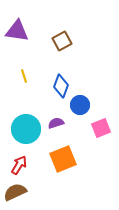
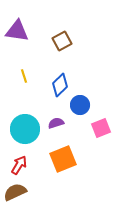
blue diamond: moved 1 px left, 1 px up; rotated 25 degrees clockwise
cyan circle: moved 1 px left
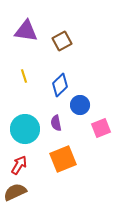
purple triangle: moved 9 px right
purple semicircle: rotated 84 degrees counterclockwise
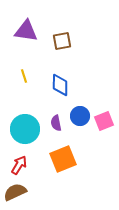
brown square: rotated 18 degrees clockwise
blue diamond: rotated 45 degrees counterclockwise
blue circle: moved 11 px down
pink square: moved 3 px right, 7 px up
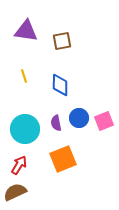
blue circle: moved 1 px left, 2 px down
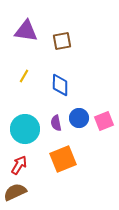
yellow line: rotated 48 degrees clockwise
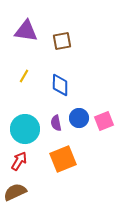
red arrow: moved 4 px up
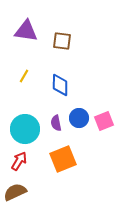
brown square: rotated 18 degrees clockwise
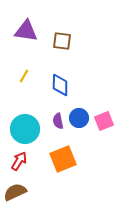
purple semicircle: moved 2 px right, 2 px up
